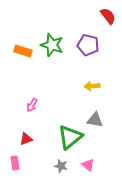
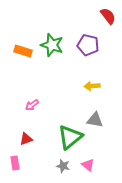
pink arrow: rotated 24 degrees clockwise
gray star: moved 2 px right
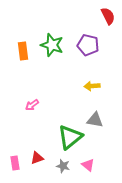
red semicircle: rotated 12 degrees clockwise
orange rectangle: rotated 66 degrees clockwise
red triangle: moved 11 px right, 19 px down
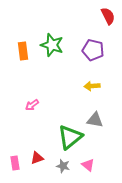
purple pentagon: moved 5 px right, 5 px down
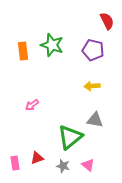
red semicircle: moved 1 px left, 5 px down
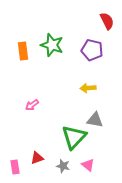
purple pentagon: moved 1 px left
yellow arrow: moved 4 px left, 2 px down
green triangle: moved 4 px right; rotated 8 degrees counterclockwise
pink rectangle: moved 4 px down
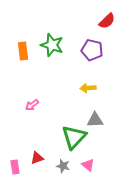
red semicircle: rotated 72 degrees clockwise
gray triangle: rotated 12 degrees counterclockwise
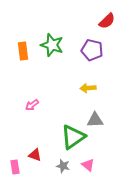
green triangle: moved 1 px left; rotated 12 degrees clockwise
red triangle: moved 2 px left, 3 px up; rotated 40 degrees clockwise
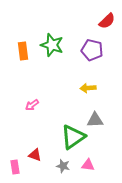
pink triangle: rotated 32 degrees counterclockwise
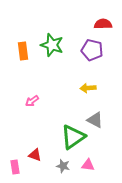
red semicircle: moved 4 px left, 3 px down; rotated 138 degrees counterclockwise
pink arrow: moved 4 px up
gray triangle: rotated 30 degrees clockwise
